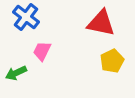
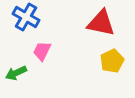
blue cross: rotated 8 degrees counterclockwise
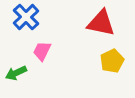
blue cross: rotated 16 degrees clockwise
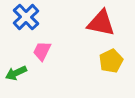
yellow pentagon: moved 1 px left
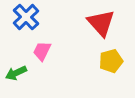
red triangle: rotated 36 degrees clockwise
yellow pentagon: rotated 10 degrees clockwise
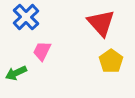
yellow pentagon: rotated 20 degrees counterclockwise
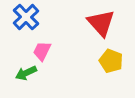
yellow pentagon: rotated 15 degrees counterclockwise
green arrow: moved 10 px right
